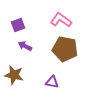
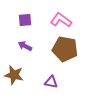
purple square: moved 7 px right, 5 px up; rotated 16 degrees clockwise
purple triangle: moved 1 px left
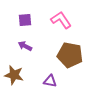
pink L-shape: rotated 20 degrees clockwise
brown pentagon: moved 5 px right, 6 px down
purple triangle: moved 1 px left, 1 px up
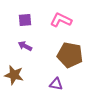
pink L-shape: rotated 30 degrees counterclockwise
purple triangle: moved 6 px right, 3 px down
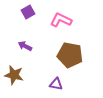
purple square: moved 3 px right, 8 px up; rotated 24 degrees counterclockwise
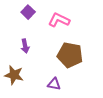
purple square: rotated 16 degrees counterclockwise
pink L-shape: moved 2 px left
purple arrow: rotated 128 degrees counterclockwise
purple triangle: moved 2 px left
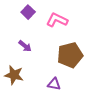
pink L-shape: moved 2 px left
purple arrow: rotated 40 degrees counterclockwise
brown pentagon: rotated 25 degrees counterclockwise
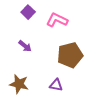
brown star: moved 5 px right, 9 px down
purple triangle: moved 2 px right, 1 px down
